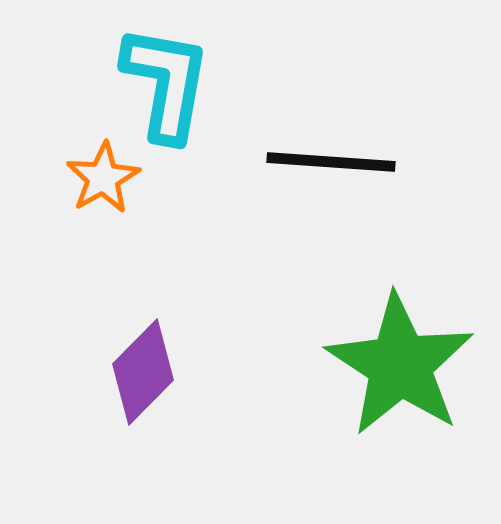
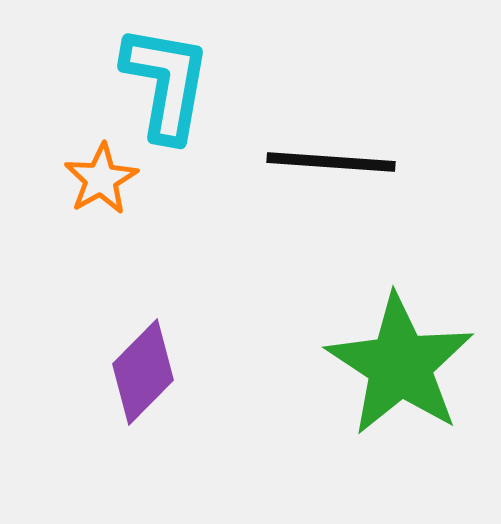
orange star: moved 2 px left, 1 px down
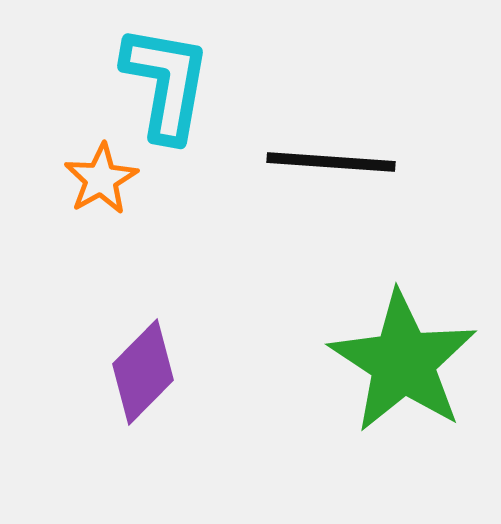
green star: moved 3 px right, 3 px up
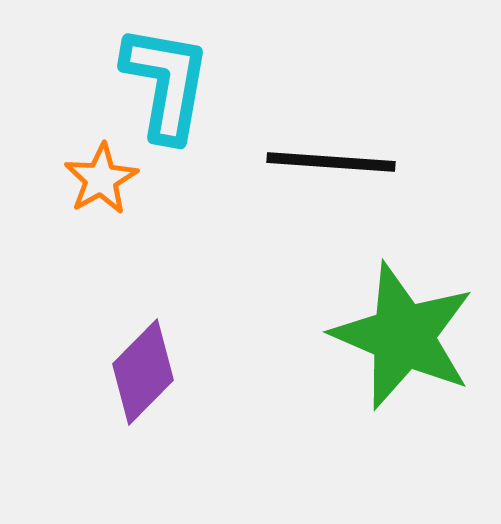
green star: moved 26 px up; rotated 10 degrees counterclockwise
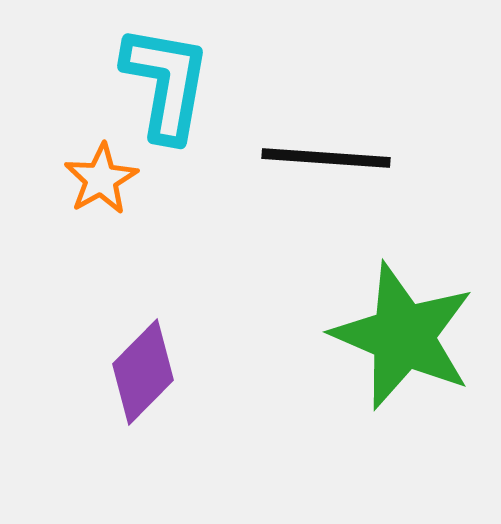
black line: moved 5 px left, 4 px up
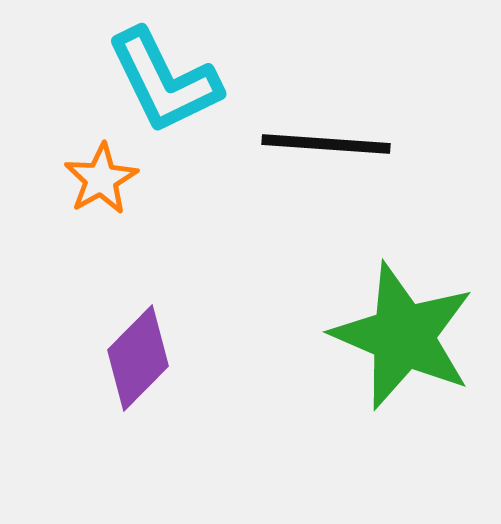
cyan L-shape: moved 2 px left, 2 px up; rotated 144 degrees clockwise
black line: moved 14 px up
purple diamond: moved 5 px left, 14 px up
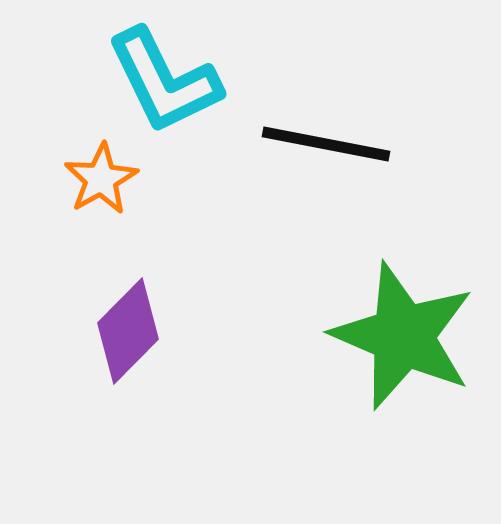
black line: rotated 7 degrees clockwise
purple diamond: moved 10 px left, 27 px up
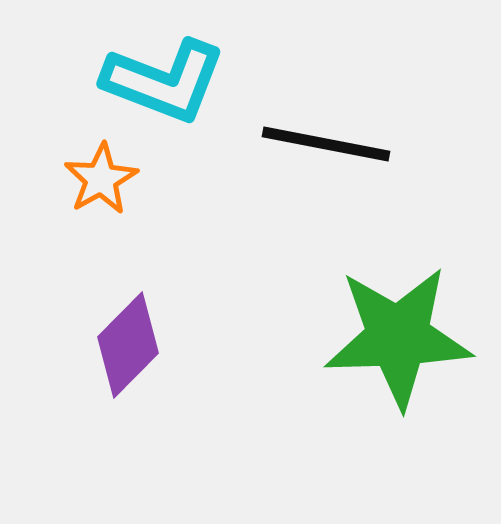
cyan L-shape: rotated 43 degrees counterclockwise
purple diamond: moved 14 px down
green star: moved 5 px left, 1 px down; rotated 25 degrees counterclockwise
